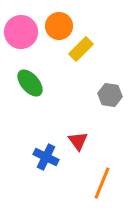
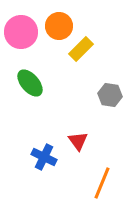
blue cross: moved 2 px left
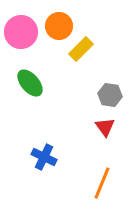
red triangle: moved 27 px right, 14 px up
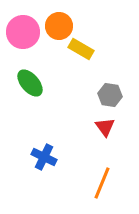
pink circle: moved 2 px right
yellow rectangle: rotated 75 degrees clockwise
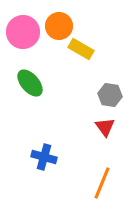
blue cross: rotated 10 degrees counterclockwise
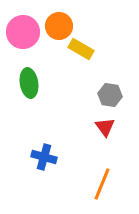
green ellipse: moved 1 px left; rotated 32 degrees clockwise
orange line: moved 1 px down
